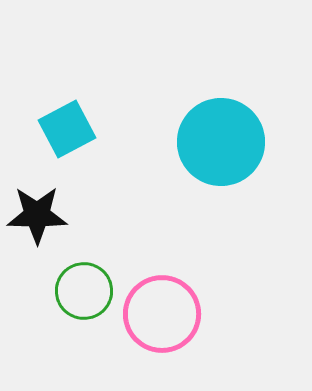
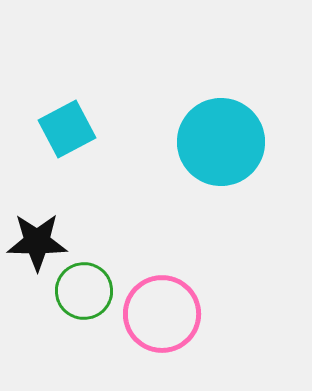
black star: moved 27 px down
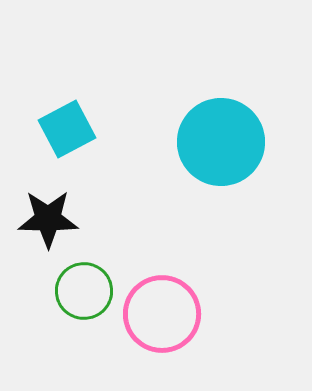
black star: moved 11 px right, 23 px up
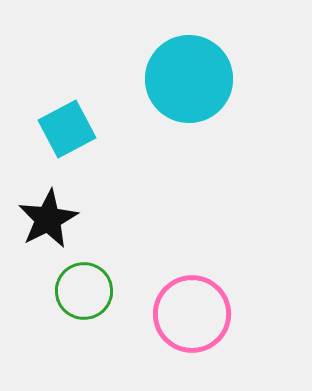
cyan circle: moved 32 px left, 63 px up
black star: rotated 28 degrees counterclockwise
pink circle: moved 30 px right
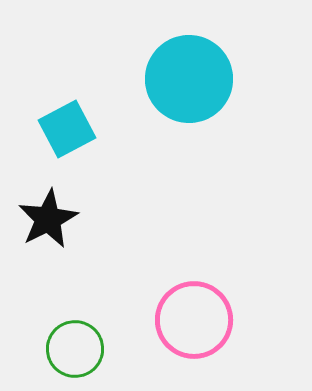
green circle: moved 9 px left, 58 px down
pink circle: moved 2 px right, 6 px down
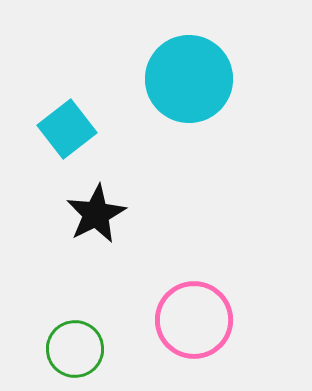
cyan square: rotated 10 degrees counterclockwise
black star: moved 48 px right, 5 px up
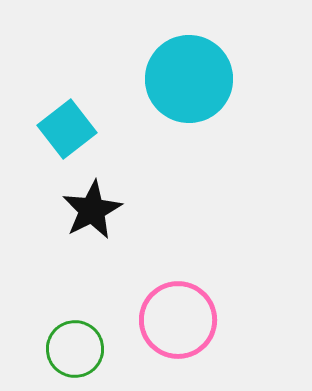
black star: moved 4 px left, 4 px up
pink circle: moved 16 px left
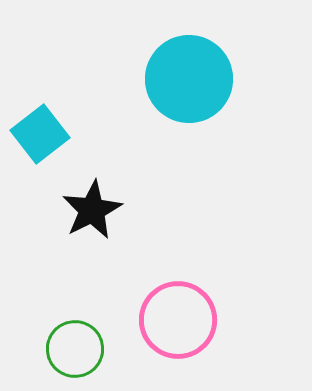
cyan square: moved 27 px left, 5 px down
